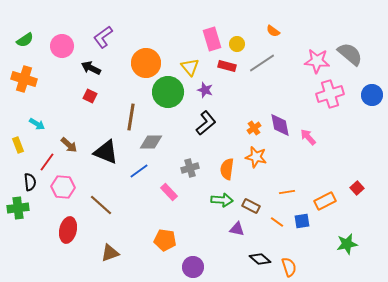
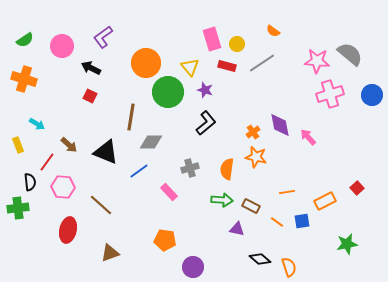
orange cross at (254, 128): moved 1 px left, 4 px down
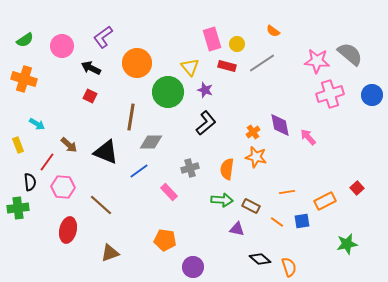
orange circle at (146, 63): moved 9 px left
